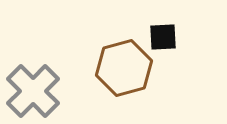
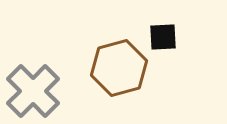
brown hexagon: moved 5 px left
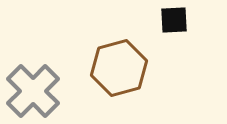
black square: moved 11 px right, 17 px up
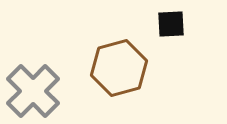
black square: moved 3 px left, 4 px down
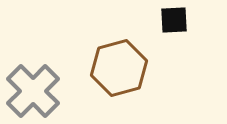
black square: moved 3 px right, 4 px up
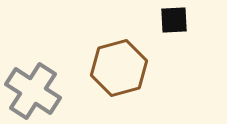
gray cross: rotated 12 degrees counterclockwise
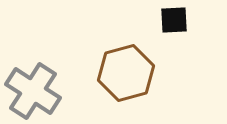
brown hexagon: moved 7 px right, 5 px down
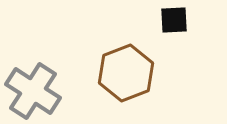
brown hexagon: rotated 6 degrees counterclockwise
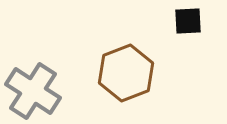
black square: moved 14 px right, 1 px down
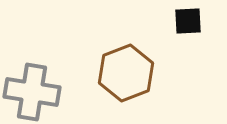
gray cross: moved 1 px left, 1 px down; rotated 24 degrees counterclockwise
